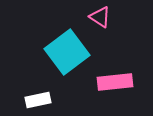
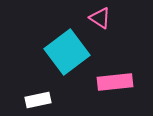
pink triangle: moved 1 px down
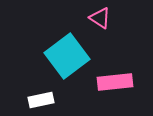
cyan square: moved 4 px down
white rectangle: moved 3 px right
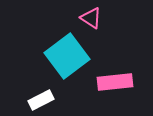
pink triangle: moved 9 px left
white rectangle: rotated 15 degrees counterclockwise
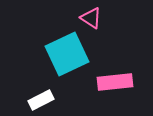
cyan square: moved 2 px up; rotated 12 degrees clockwise
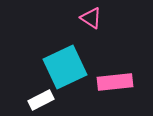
cyan square: moved 2 px left, 13 px down
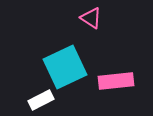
pink rectangle: moved 1 px right, 1 px up
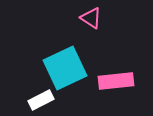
cyan square: moved 1 px down
